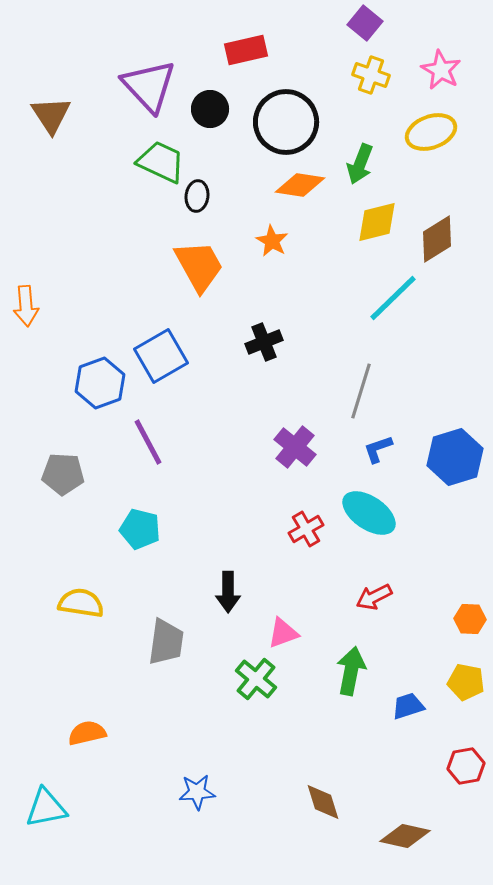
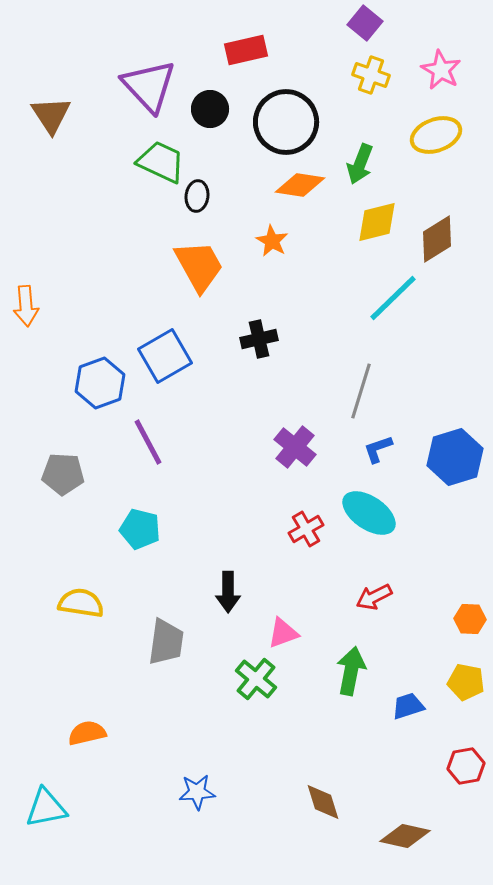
yellow ellipse at (431, 132): moved 5 px right, 3 px down
black cross at (264, 342): moved 5 px left, 3 px up; rotated 9 degrees clockwise
blue square at (161, 356): moved 4 px right
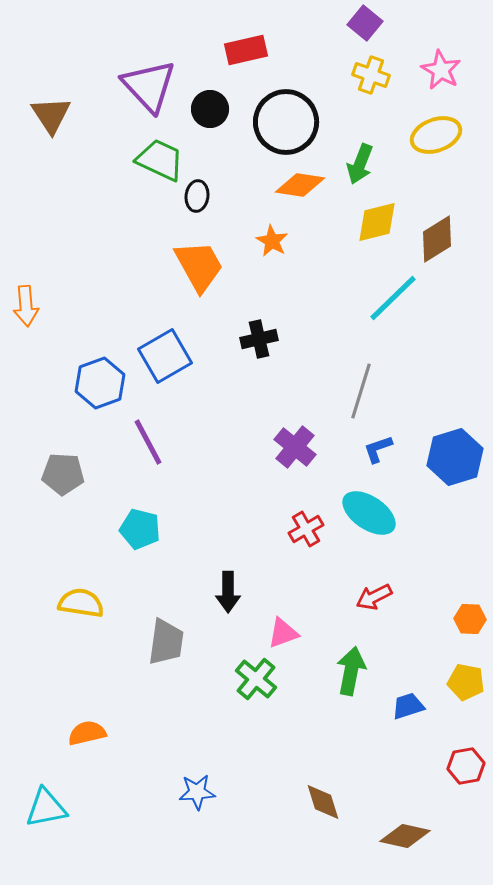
green trapezoid at (161, 162): moved 1 px left, 2 px up
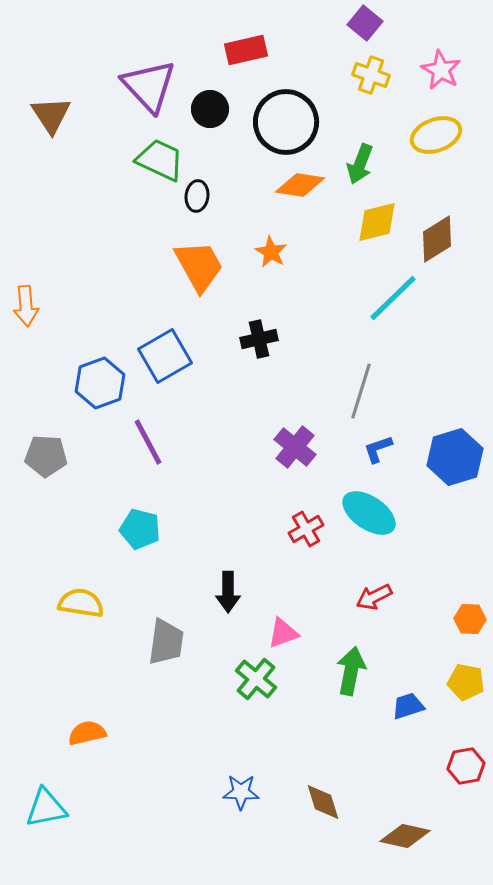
orange star at (272, 241): moved 1 px left, 11 px down
gray pentagon at (63, 474): moved 17 px left, 18 px up
blue star at (197, 792): moved 44 px right; rotated 6 degrees clockwise
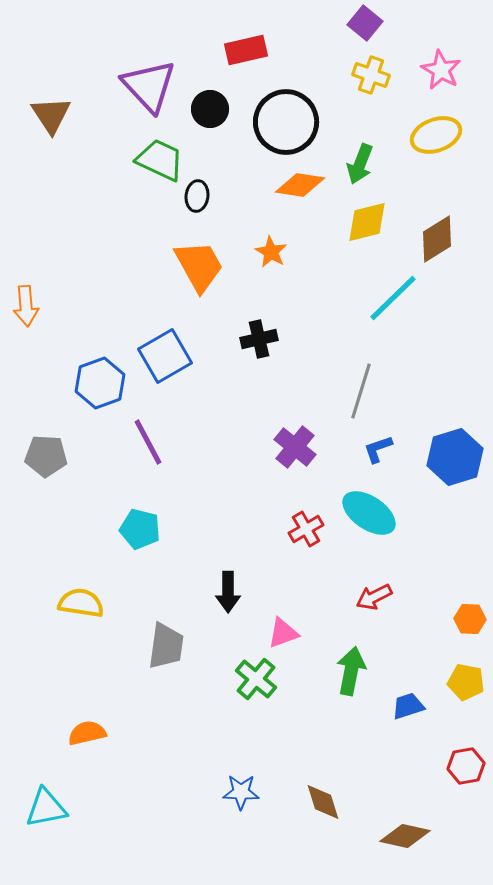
yellow diamond at (377, 222): moved 10 px left
gray trapezoid at (166, 642): moved 4 px down
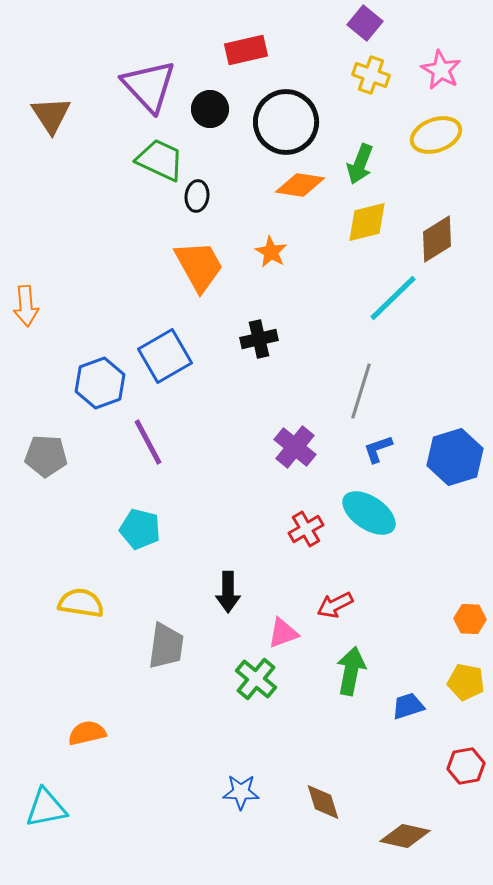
red arrow at (374, 597): moved 39 px left, 8 px down
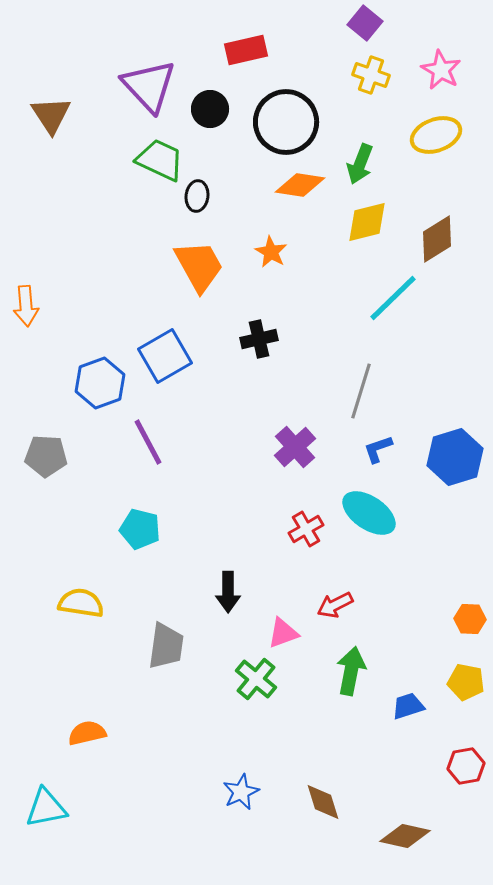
purple cross at (295, 447): rotated 9 degrees clockwise
blue star at (241, 792): rotated 27 degrees counterclockwise
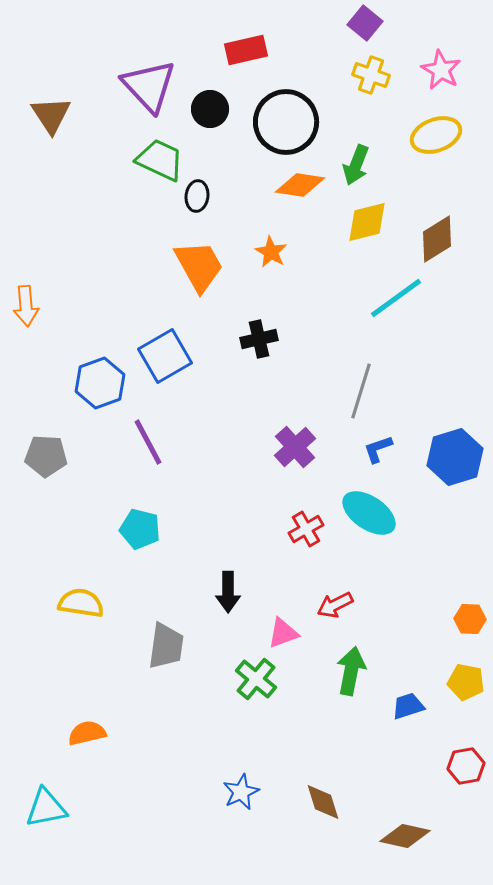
green arrow at (360, 164): moved 4 px left, 1 px down
cyan line at (393, 298): moved 3 px right; rotated 8 degrees clockwise
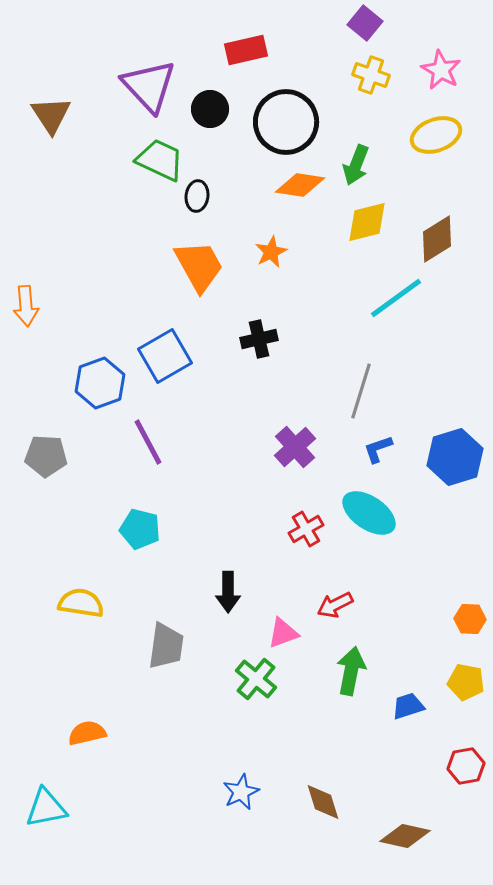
orange star at (271, 252): rotated 16 degrees clockwise
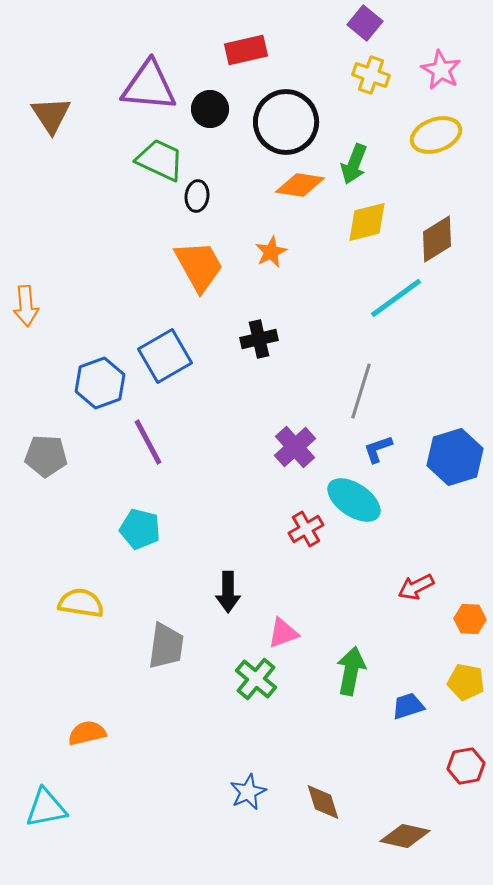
purple triangle at (149, 86): rotated 42 degrees counterclockwise
green arrow at (356, 165): moved 2 px left, 1 px up
cyan ellipse at (369, 513): moved 15 px left, 13 px up
red arrow at (335, 605): moved 81 px right, 18 px up
blue star at (241, 792): moved 7 px right
